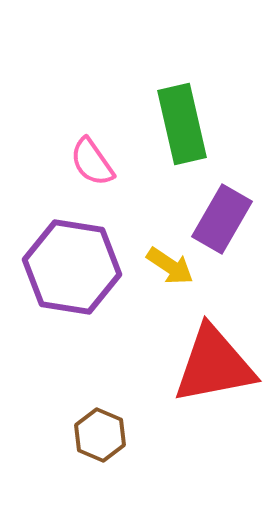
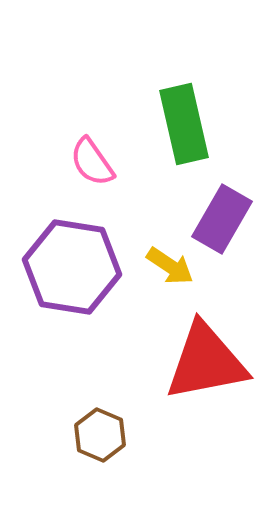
green rectangle: moved 2 px right
red triangle: moved 8 px left, 3 px up
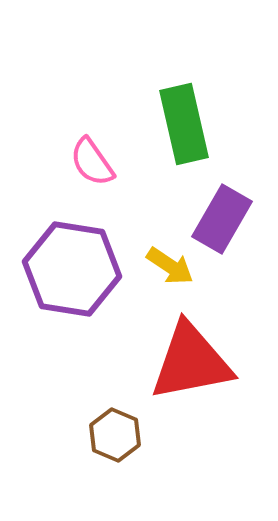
purple hexagon: moved 2 px down
red triangle: moved 15 px left
brown hexagon: moved 15 px right
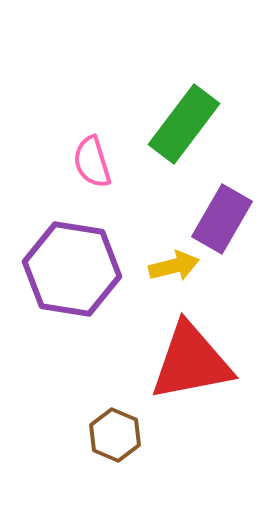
green rectangle: rotated 50 degrees clockwise
pink semicircle: rotated 18 degrees clockwise
yellow arrow: moved 4 px right; rotated 48 degrees counterclockwise
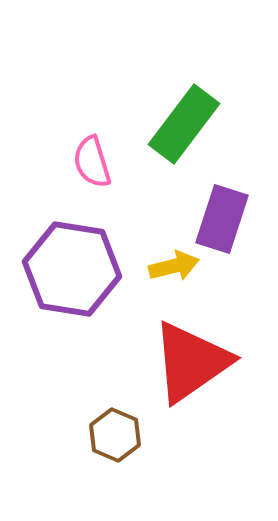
purple rectangle: rotated 12 degrees counterclockwise
red triangle: rotated 24 degrees counterclockwise
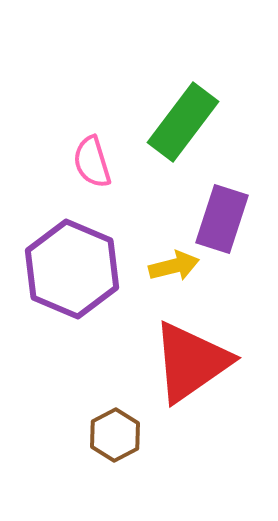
green rectangle: moved 1 px left, 2 px up
purple hexagon: rotated 14 degrees clockwise
brown hexagon: rotated 9 degrees clockwise
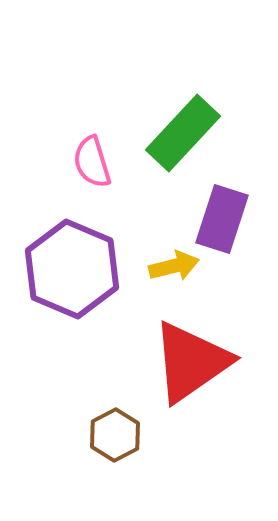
green rectangle: moved 11 px down; rotated 6 degrees clockwise
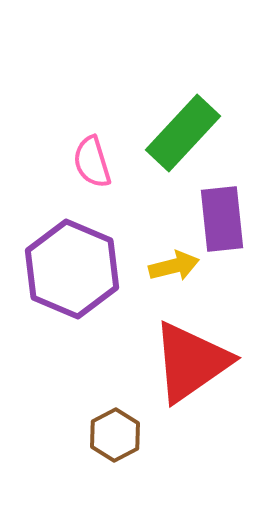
purple rectangle: rotated 24 degrees counterclockwise
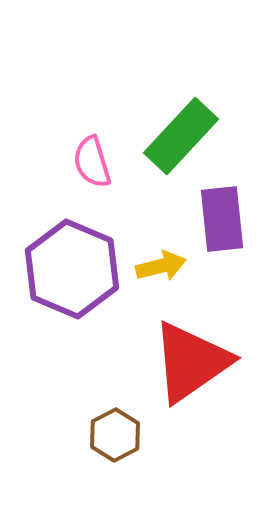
green rectangle: moved 2 px left, 3 px down
yellow arrow: moved 13 px left
